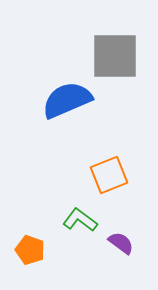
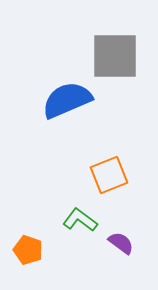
orange pentagon: moved 2 px left
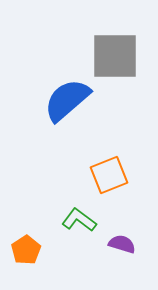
blue semicircle: rotated 18 degrees counterclockwise
green L-shape: moved 1 px left
purple semicircle: moved 1 px right, 1 px down; rotated 20 degrees counterclockwise
orange pentagon: moved 2 px left; rotated 20 degrees clockwise
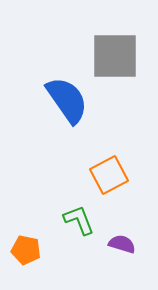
blue semicircle: rotated 96 degrees clockwise
orange square: rotated 6 degrees counterclockwise
green L-shape: rotated 32 degrees clockwise
orange pentagon: rotated 28 degrees counterclockwise
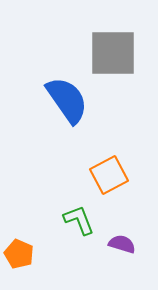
gray square: moved 2 px left, 3 px up
orange pentagon: moved 7 px left, 4 px down; rotated 12 degrees clockwise
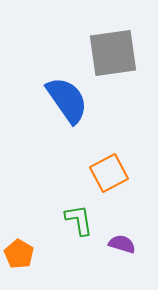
gray square: rotated 8 degrees counterclockwise
orange square: moved 2 px up
green L-shape: rotated 12 degrees clockwise
orange pentagon: rotated 8 degrees clockwise
